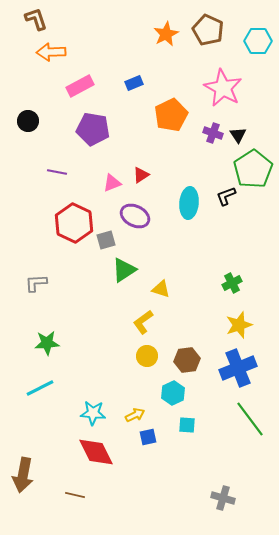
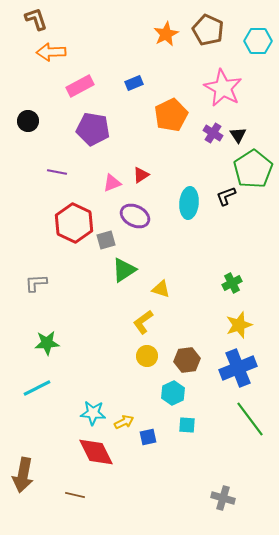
purple cross at (213, 133): rotated 12 degrees clockwise
cyan line at (40, 388): moved 3 px left
yellow arrow at (135, 415): moved 11 px left, 7 px down
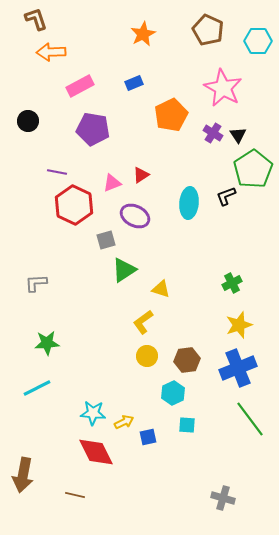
orange star at (166, 34): moved 23 px left
red hexagon at (74, 223): moved 18 px up
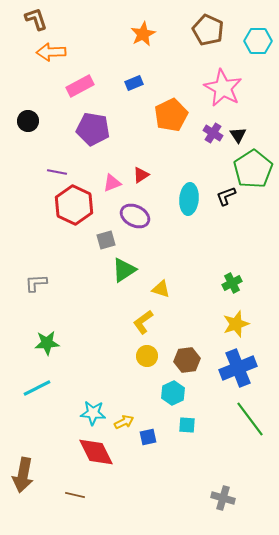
cyan ellipse at (189, 203): moved 4 px up
yellow star at (239, 325): moved 3 px left, 1 px up
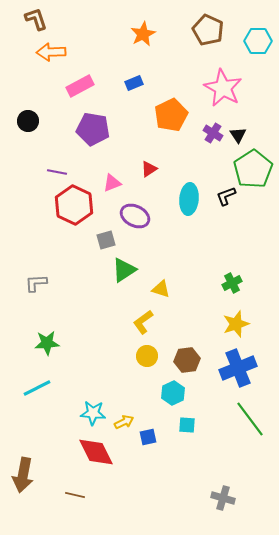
red triangle at (141, 175): moved 8 px right, 6 px up
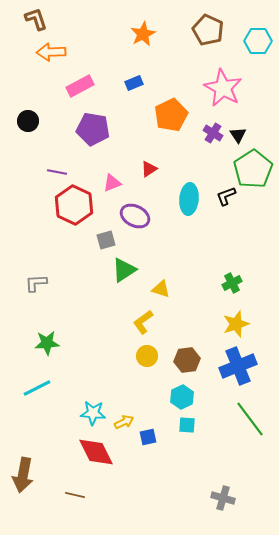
blue cross at (238, 368): moved 2 px up
cyan hexagon at (173, 393): moved 9 px right, 4 px down
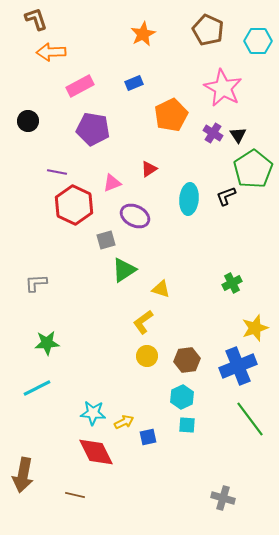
yellow star at (236, 324): moved 19 px right, 4 px down
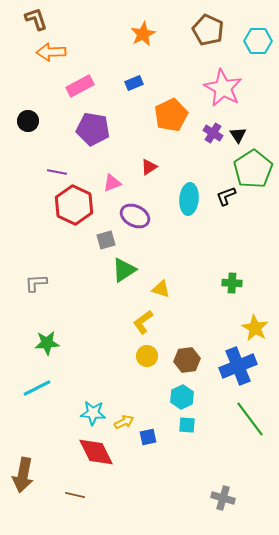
red triangle at (149, 169): moved 2 px up
green cross at (232, 283): rotated 30 degrees clockwise
yellow star at (255, 328): rotated 24 degrees counterclockwise
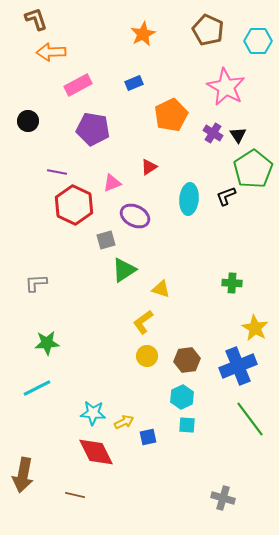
pink rectangle at (80, 86): moved 2 px left, 1 px up
pink star at (223, 88): moved 3 px right, 1 px up
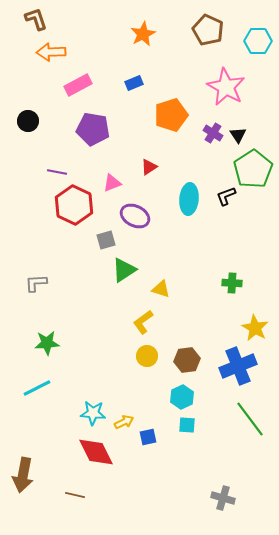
orange pentagon at (171, 115): rotated 8 degrees clockwise
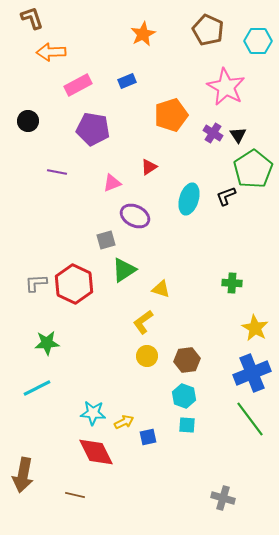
brown L-shape at (36, 19): moved 4 px left, 1 px up
blue rectangle at (134, 83): moved 7 px left, 2 px up
cyan ellipse at (189, 199): rotated 12 degrees clockwise
red hexagon at (74, 205): moved 79 px down
blue cross at (238, 366): moved 14 px right, 7 px down
cyan hexagon at (182, 397): moved 2 px right, 1 px up; rotated 15 degrees counterclockwise
